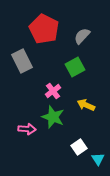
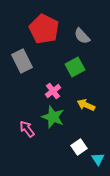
gray semicircle: rotated 84 degrees counterclockwise
pink arrow: rotated 132 degrees counterclockwise
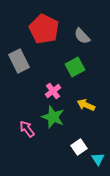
gray rectangle: moved 3 px left
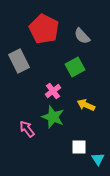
white square: rotated 35 degrees clockwise
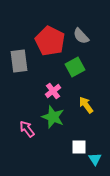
red pentagon: moved 6 px right, 12 px down
gray semicircle: moved 1 px left
gray rectangle: rotated 20 degrees clockwise
yellow arrow: rotated 30 degrees clockwise
cyan triangle: moved 3 px left
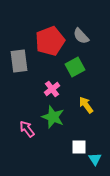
red pentagon: rotated 24 degrees clockwise
pink cross: moved 1 px left, 2 px up
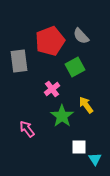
green star: moved 9 px right, 1 px up; rotated 15 degrees clockwise
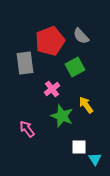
gray rectangle: moved 6 px right, 2 px down
green star: rotated 15 degrees counterclockwise
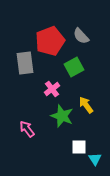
green square: moved 1 px left
